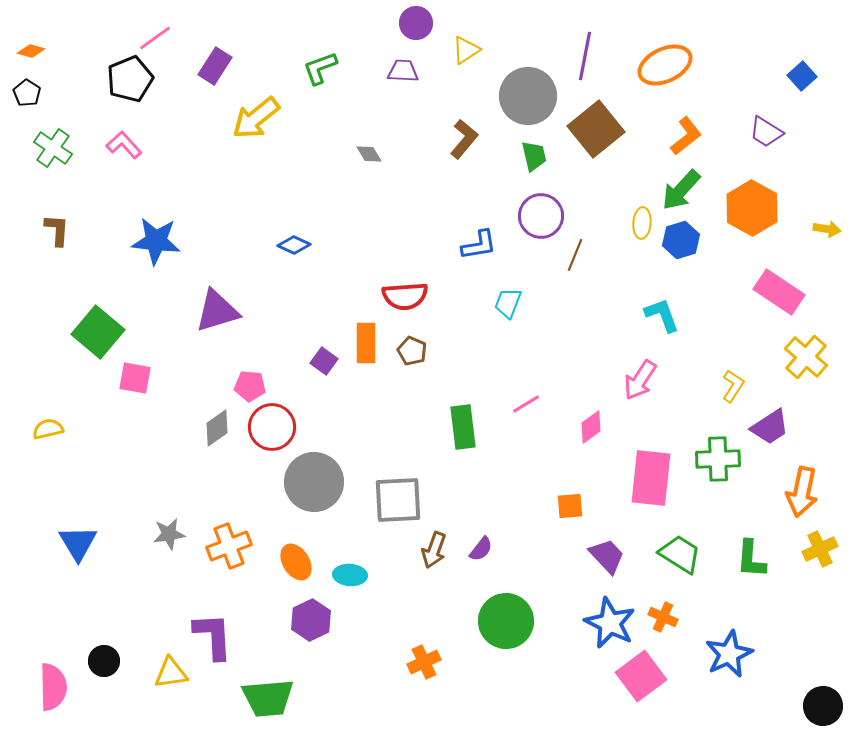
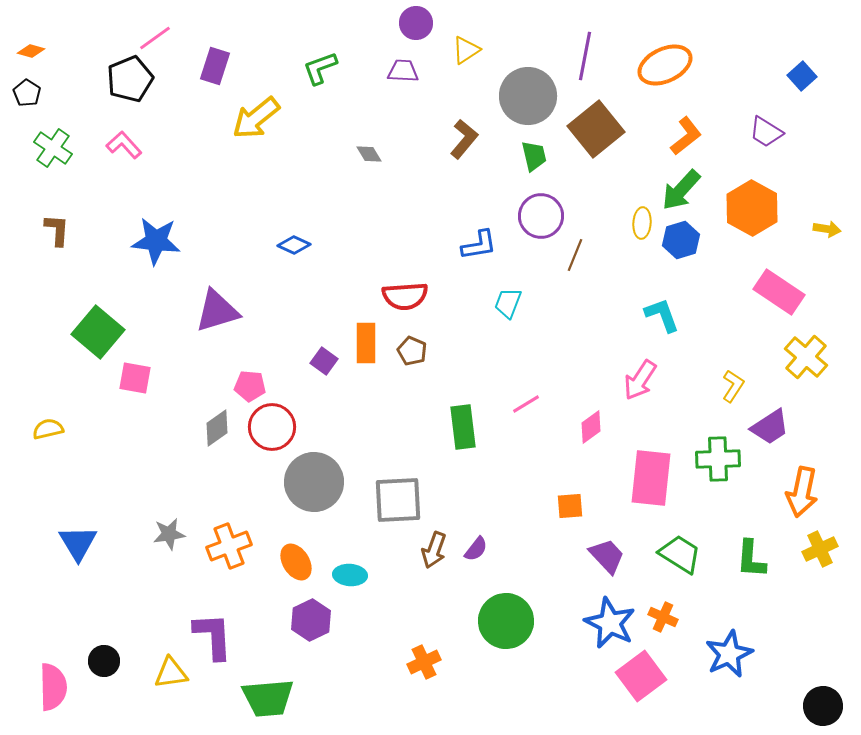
purple rectangle at (215, 66): rotated 15 degrees counterclockwise
purple semicircle at (481, 549): moved 5 px left
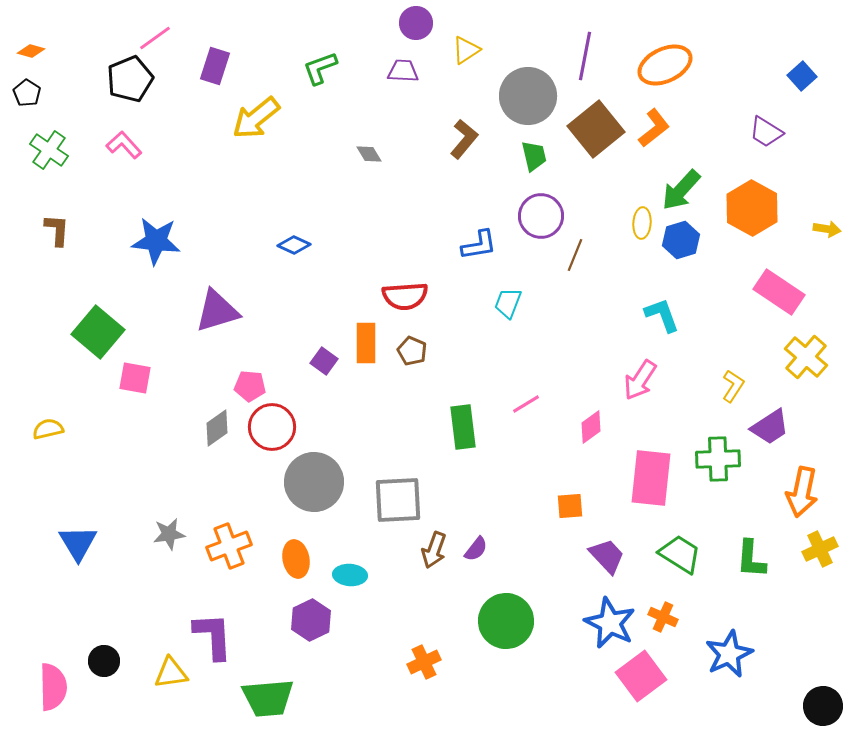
orange L-shape at (686, 136): moved 32 px left, 8 px up
green cross at (53, 148): moved 4 px left, 2 px down
orange ellipse at (296, 562): moved 3 px up; rotated 21 degrees clockwise
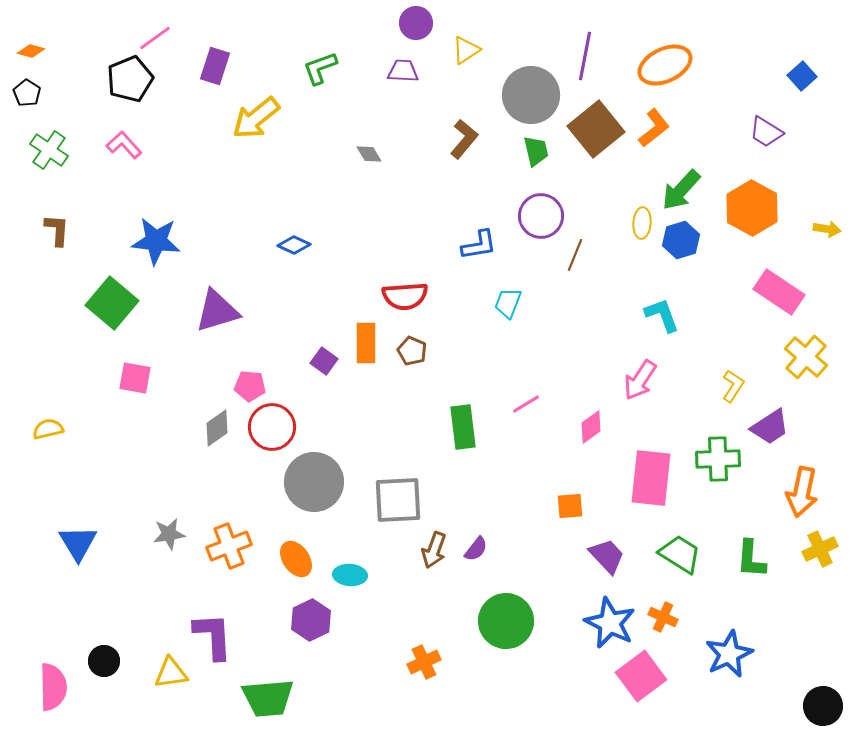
gray circle at (528, 96): moved 3 px right, 1 px up
green trapezoid at (534, 156): moved 2 px right, 5 px up
green square at (98, 332): moved 14 px right, 29 px up
orange ellipse at (296, 559): rotated 24 degrees counterclockwise
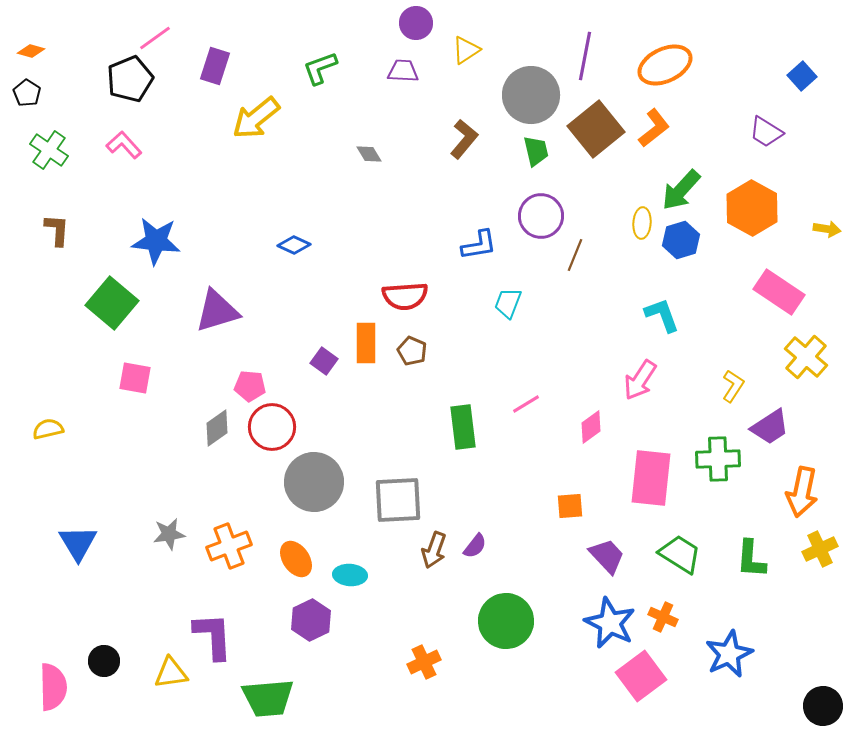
purple semicircle at (476, 549): moved 1 px left, 3 px up
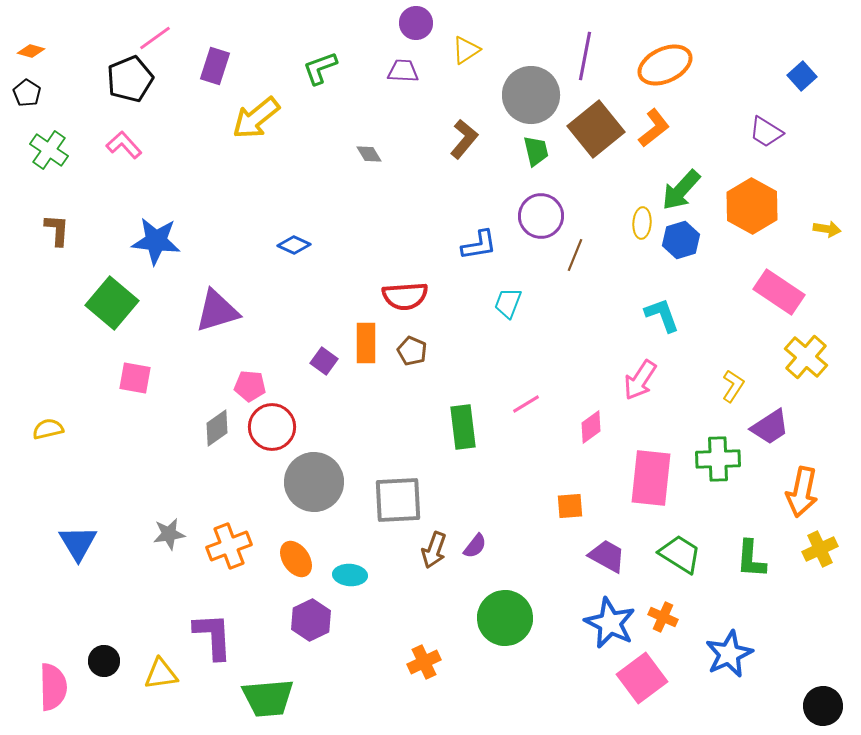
orange hexagon at (752, 208): moved 2 px up
purple trapezoid at (607, 556): rotated 18 degrees counterclockwise
green circle at (506, 621): moved 1 px left, 3 px up
yellow triangle at (171, 673): moved 10 px left, 1 px down
pink square at (641, 676): moved 1 px right, 2 px down
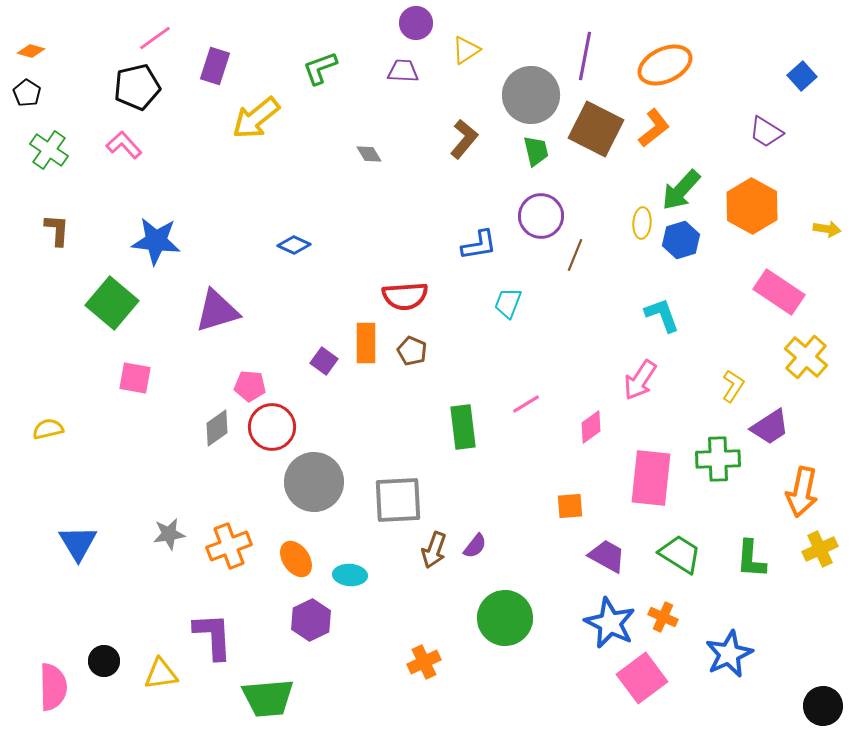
black pentagon at (130, 79): moved 7 px right, 8 px down; rotated 9 degrees clockwise
brown square at (596, 129): rotated 24 degrees counterclockwise
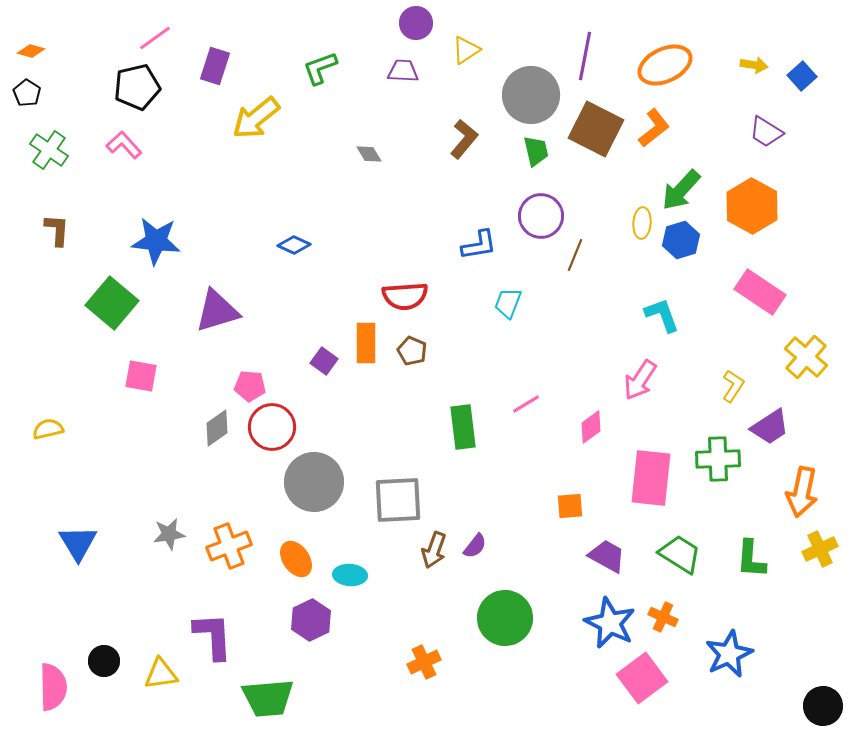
yellow arrow at (827, 229): moved 73 px left, 164 px up
pink rectangle at (779, 292): moved 19 px left
pink square at (135, 378): moved 6 px right, 2 px up
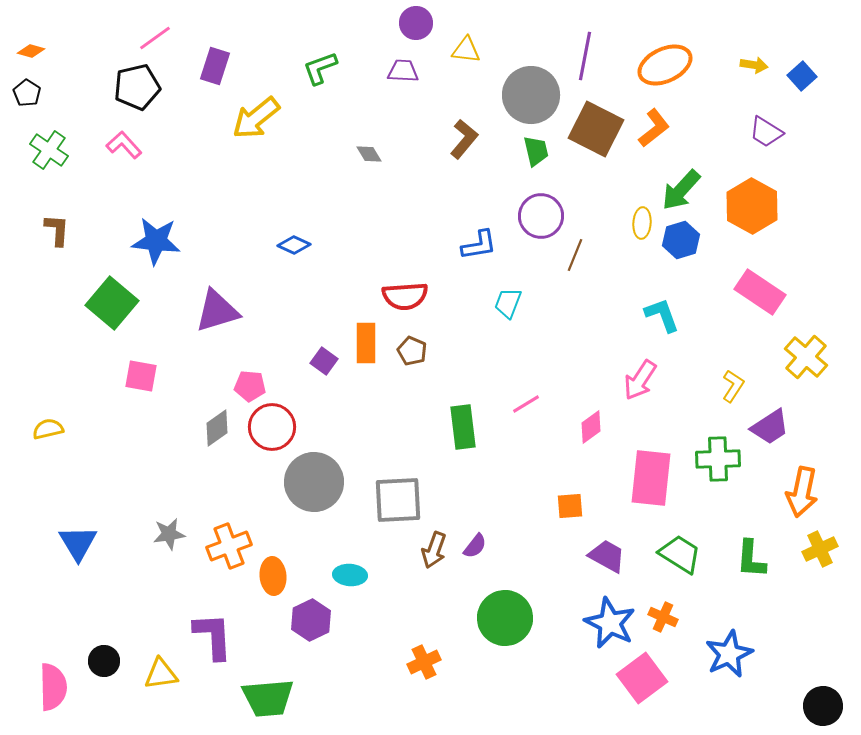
yellow triangle at (466, 50): rotated 40 degrees clockwise
orange ellipse at (296, 559): moved 23 px left, 17 px down; rotated 30 degrees clockwise
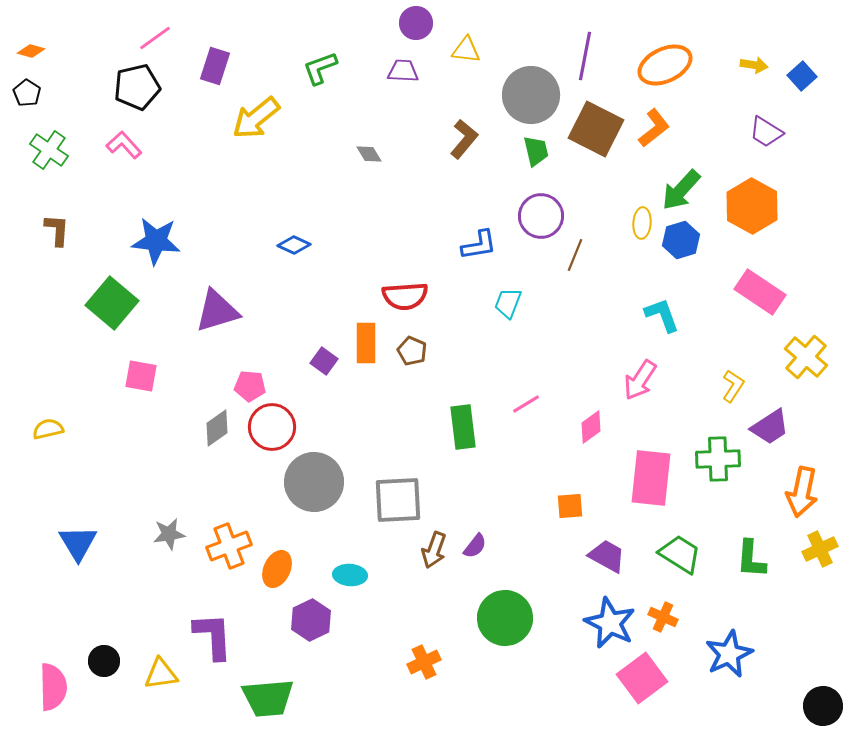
orange ellipse at (273, 576): moved 4 px right, 7 px up; rotated 30 degrees clockwise
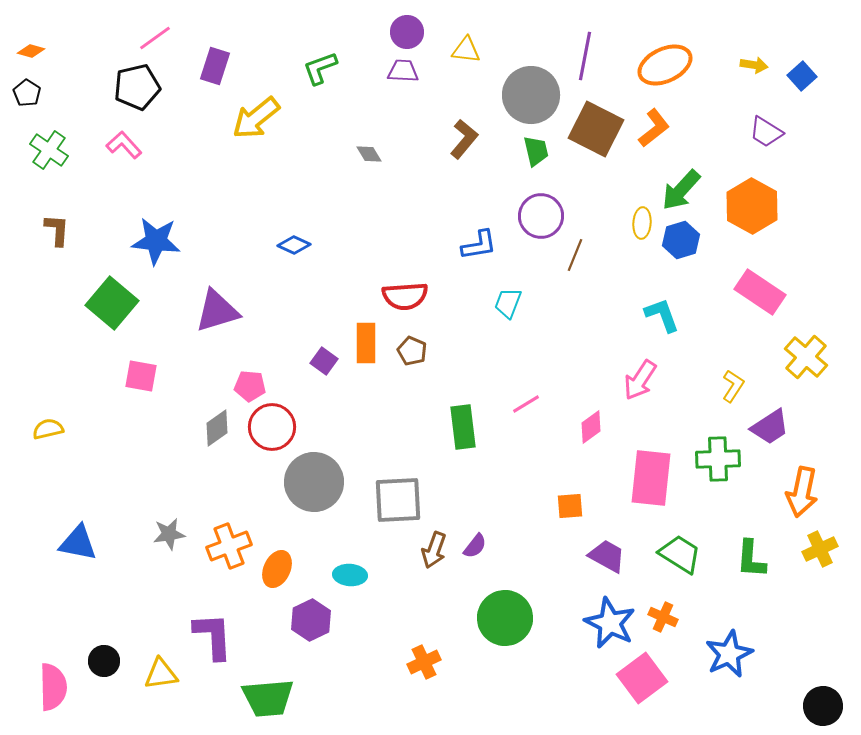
purple circle at (416, 23): moved 9 px left, 9 px down
blue triangle at (78, 543): rotated 48 degrees counterclockwise
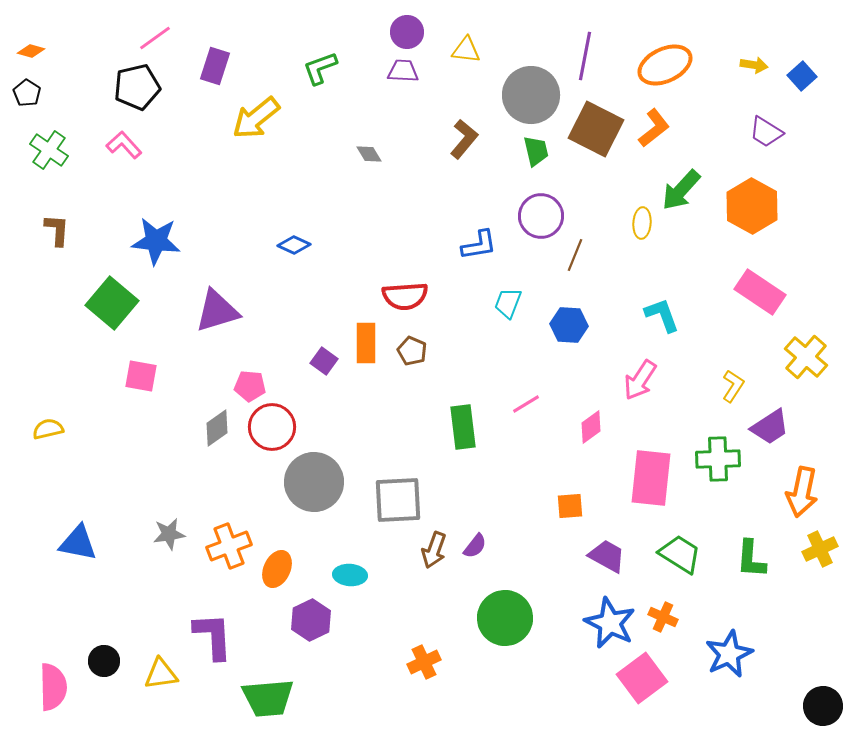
blue hexagon at (681, 240): moved 112 px left, 85 px down; rotated 21 degrees clockwise
